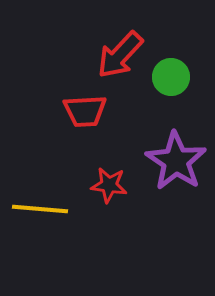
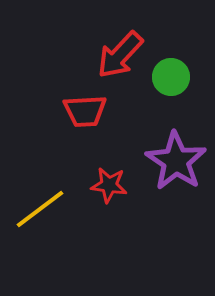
yellow line: rotated 42 degrees counterclockwise
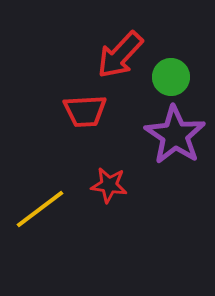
purple star: moved 1 px left, 26 px up
